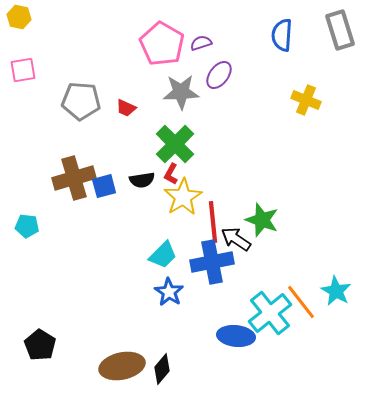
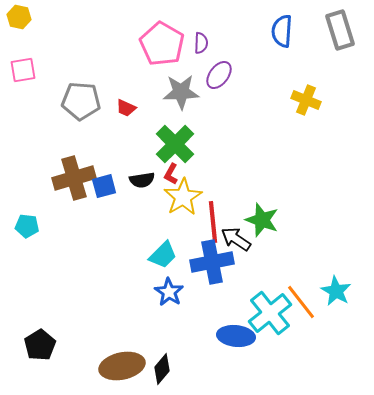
blue semicircle: moved 4 px up
purple semicircle: rotated 110 degrees clockwise
black pentagon: rotated 8 degrees clockwise
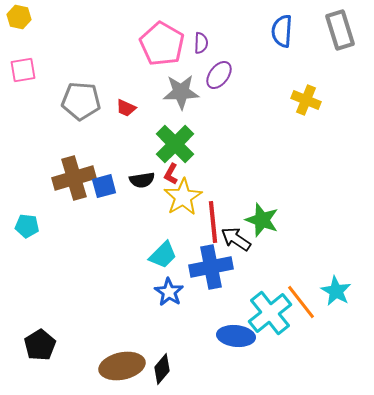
blue cross: moved 1 px left, 5 px down
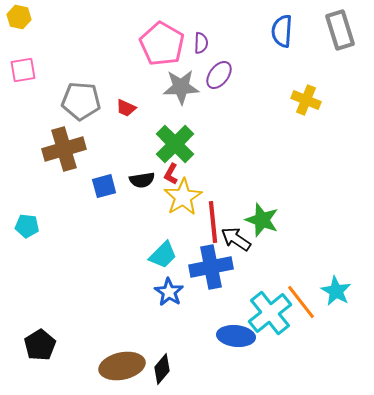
gray star: moved 5 px up
brown cross: moved 10 px left, 29 px up
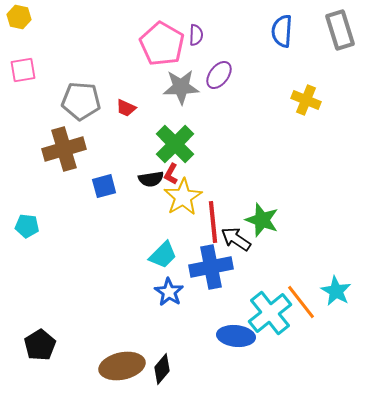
purple semicircle: moved 5 px left, 8 px up
black semicircle: moved 9 px right, 1 px up
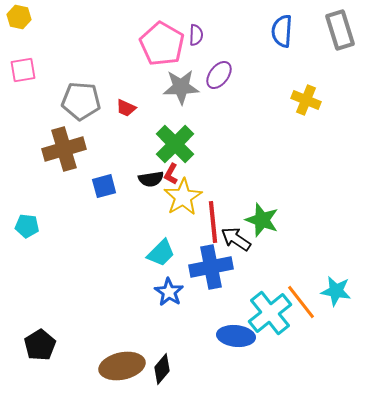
cyan trapezoid: moved 2 px left, 2 px up
cyan star: rotated 20 degrees counterclockwise
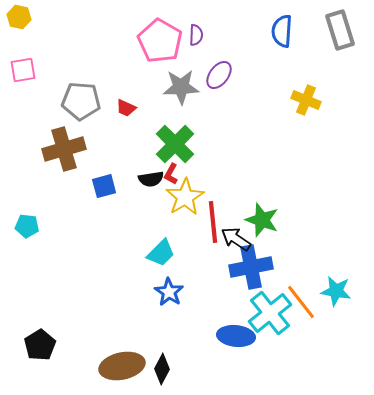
pink pentagon: moved 2 px left, 3 px up
yellow star: moved 2 px right
blue cross: moved 40 px right
black diamond: rotated 12 degrees counterclockwise
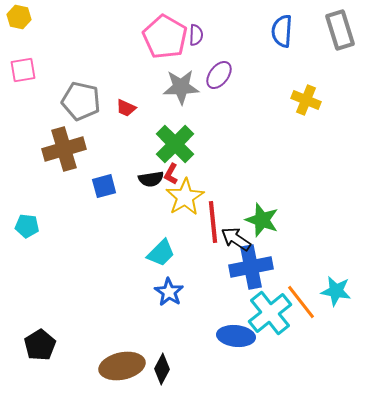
pink pentagon: moved 5 px right, 4 px up
gray pentagon: rotated 9 degrees clockwise
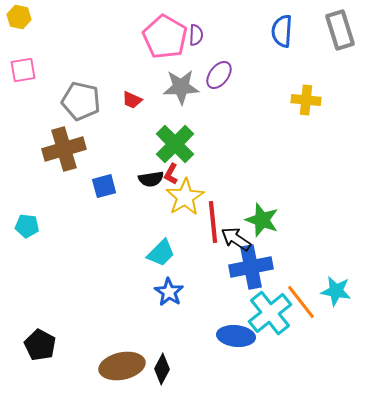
yellow cross: rotated 16 degrees counterclockwise
red trapezoid: moved 6 px right, 8 px up
black pentagon: rotated 12 degrees counterclockwise
